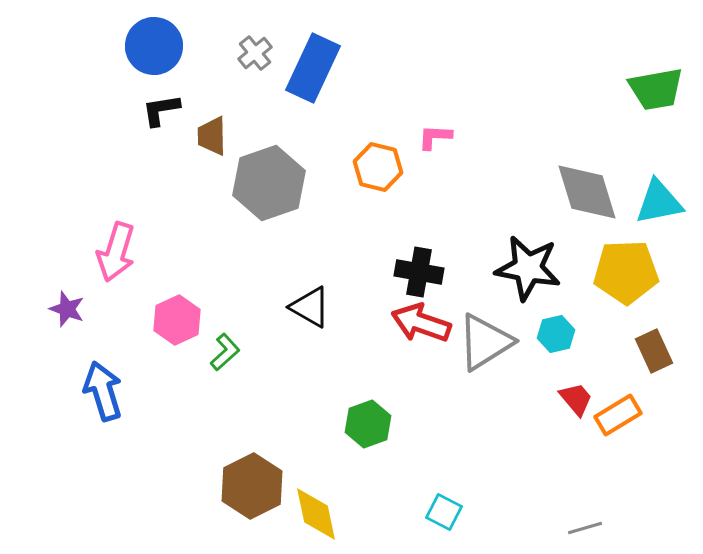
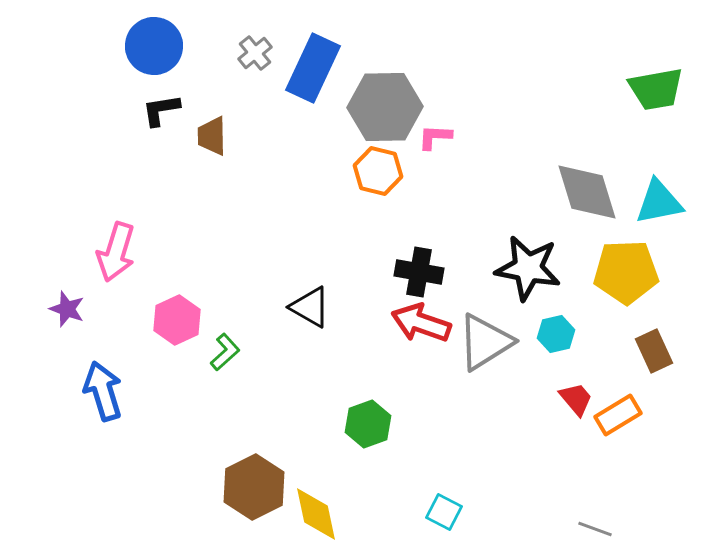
orange hexagon: moved 4 px down
gray hexagon: moved 116 px right, 76 px up; rotated 18 degrees clockwise
brown hexagon: moved 2 px right, 1 px down
gray line: moved 10 px right, 1 px down; rotated 36 degrees clockwise
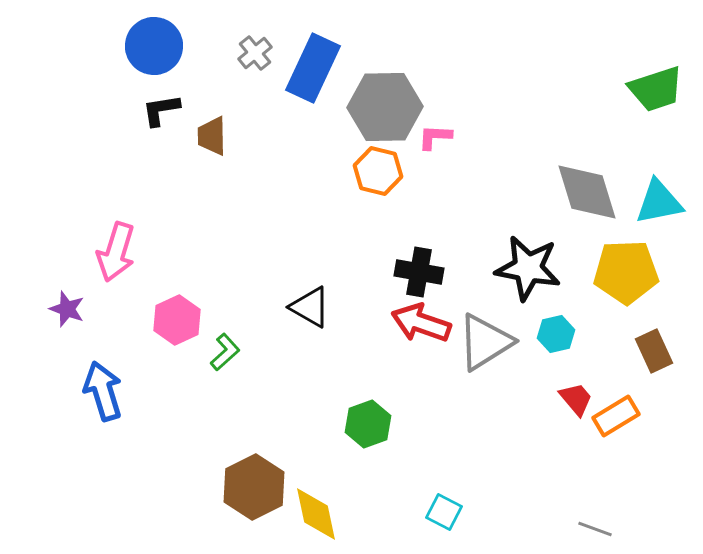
green trapezoid: rotated 8 degrees counterclockwise
orange rectangle: moved 2 px left, 1 px down
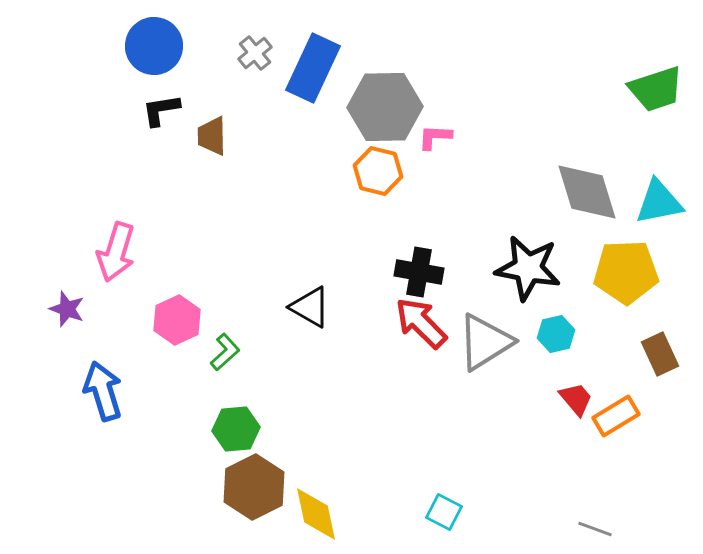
red arrow: rotated 26 degrees clockwise
brown rectangle: moved 6 px right, 3 px down
green hexagon: moved 132 px left, 5 px down; rotated 15 degrees clockwise
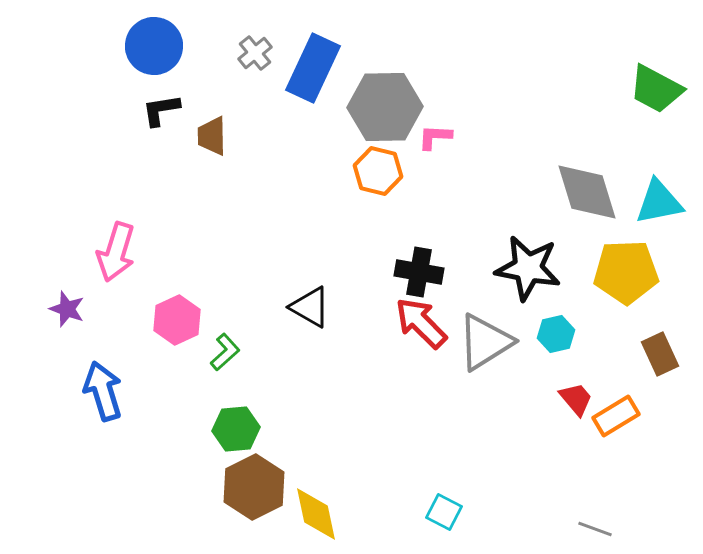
green trapezoid: rotated 46 degrees clockwise
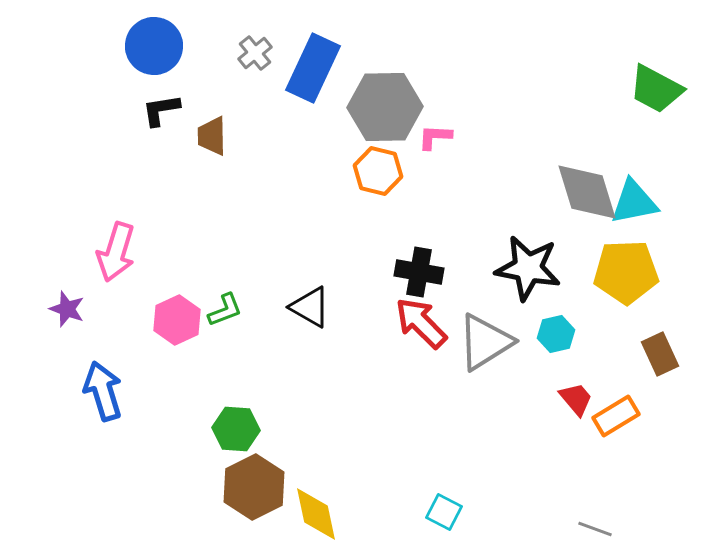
cyan triangle: moved 25 px left
green L-shape: moved 42 px up; rotated 21 degrees clockwise
green hexagon: rotated 9 degrees clockwise
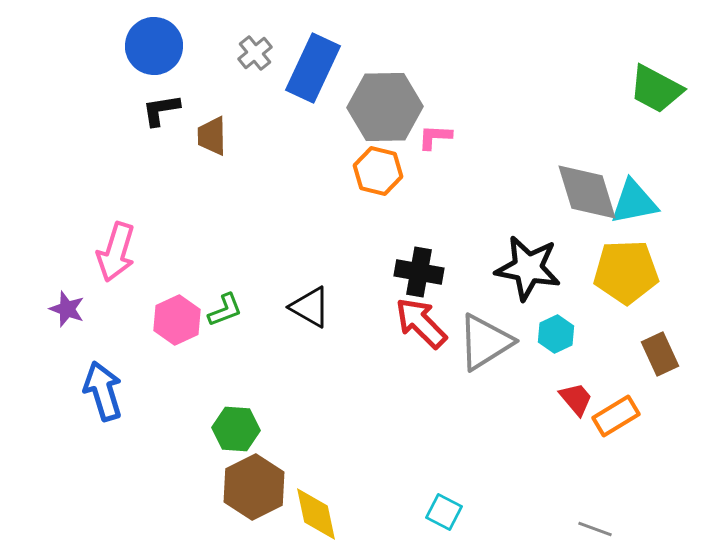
cyan hexagon: rotated 12 degrees counterclockwise
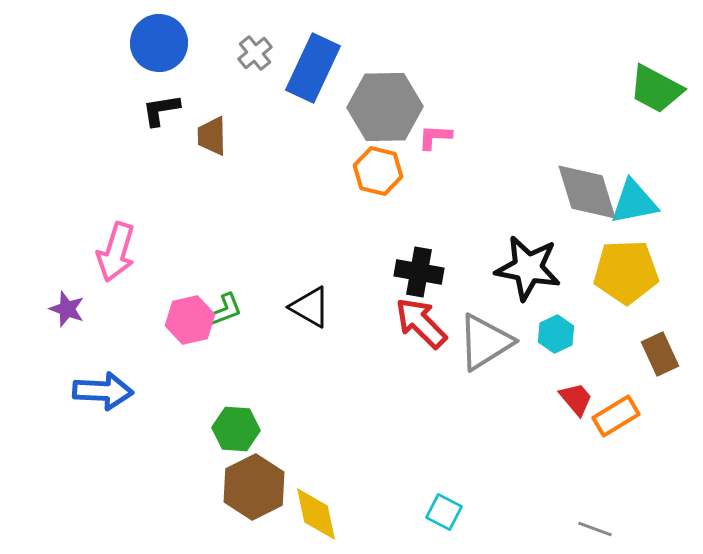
blue circle: moved 5 px right, 3 px up
pink hexagon: moved 13 px right; rotated 12 degrees clockwise
blue arrow: rotated 110 degrees clockwise
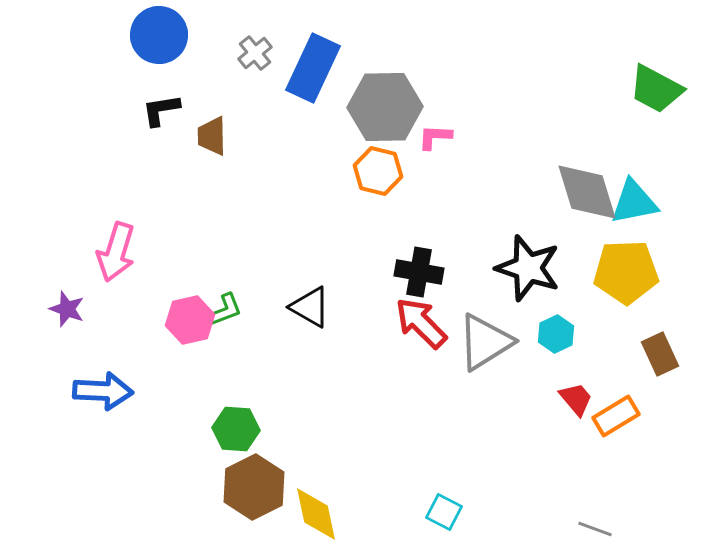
blue circle: moved 8 px up
black star: rotated 8 degrees clockwise
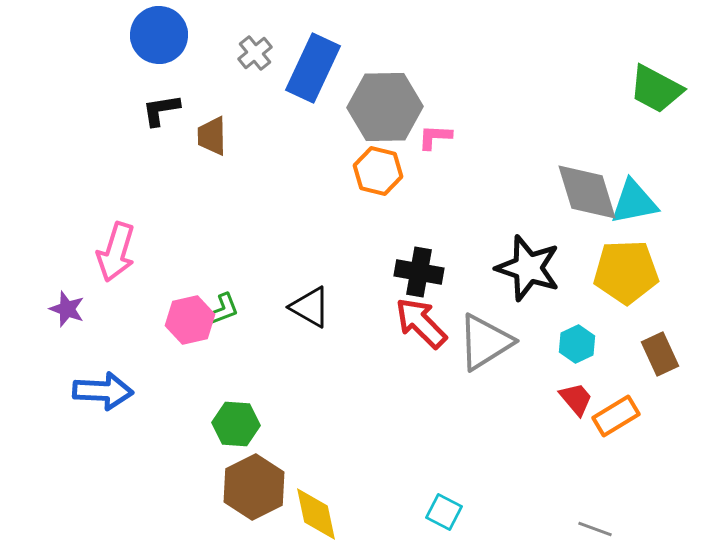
green L-shape: moved 3 px left
cyan hexagon: moved 21 px right, 10 px down
green hexagon: moved 5 px up
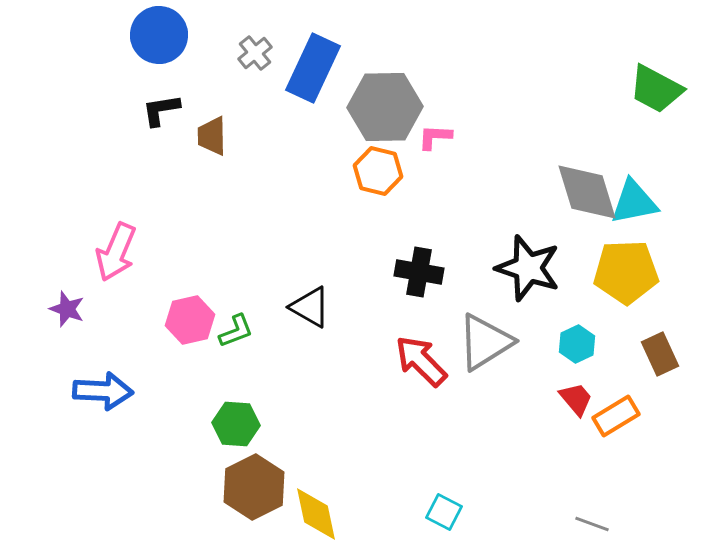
pink arrow: rotated 6 degrees clockwise
green L-shape: moved 14 px right, 21 px down
red arrow: moved 38 px down
gray line: moved 3 px left, 5 px up
